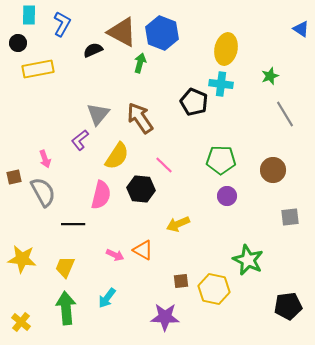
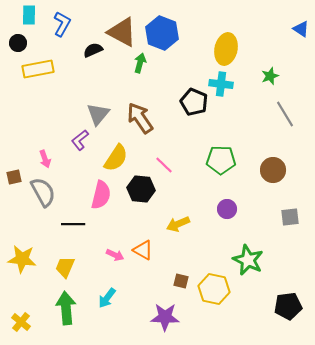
yellow semicircle at (117, 156): moved 1 px left, 2 px down
purple circle at (227, 196): moved 13 px down
brown square at (181, 281): rotated 21 degrees clockwise
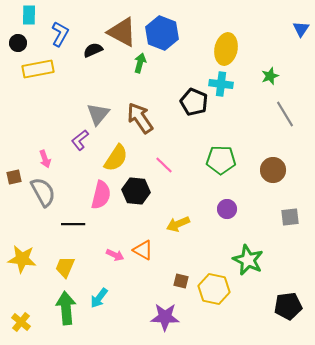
blue L-shape at (62, 24): moved 2 px left, 10 px down
blue triangle at (301, 29): rotated 30 degrees clockwise
black hexagon at (141, 189): moved 5 px left, 2 px down
cyan arrow at (107, 298): moved 8 px left
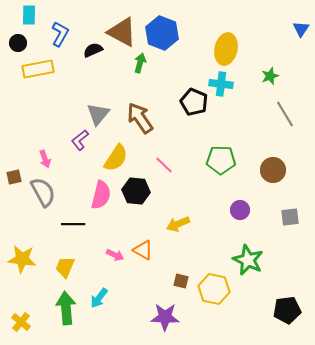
purple circle at (227, 209): moved 13 px right, 1 px down
black pentagon at (288, 306): moved 1 px left, 4 px down
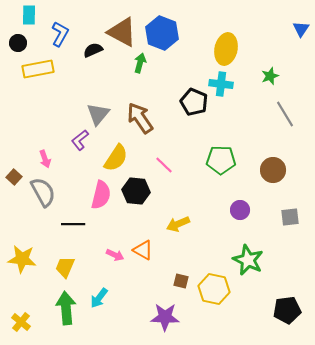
brown square at (14, 177): rotated 35 degrees counterclockwise
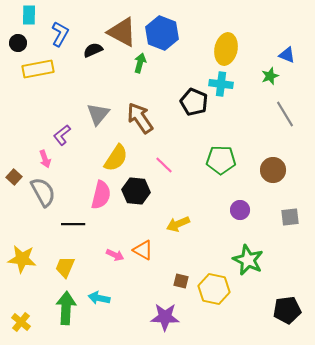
blue triangle at (301, 29): moved 14 px left, 26 px down; rotated 42 degrees counterclockwise
purple L-shape at (80, 140): moved 18 px left, 5 px up
cyan arrow at (99, 298): rotated 65 degrees clockwise
green arrow at (66, 308): rotated 8 degrees clockwise
